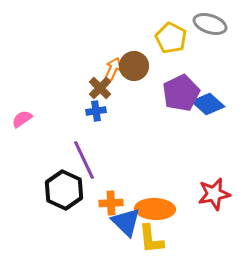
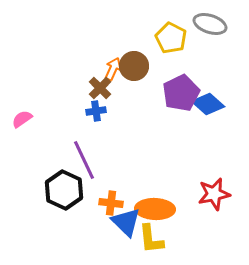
orange cross: rotated 10 degrees clockwise
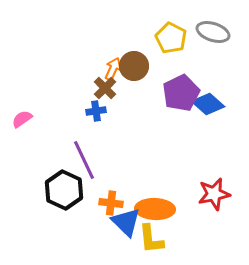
gray ellipse: moved 3 px right, 8 px down
brown cross: moved 5 px right
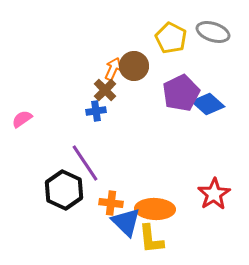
brown cross: moved 2 px down
purple line: moved 1 px right, 3 px down; rotated 9 degrees counterclockwise
red star: rotated 20 degrees counterclockwise
